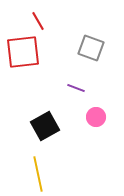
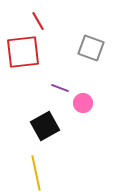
purple line: moved 16 px left
pink circle: moved 13 px left, 14 px up
yellow line: moved 2 px left, 1 px up
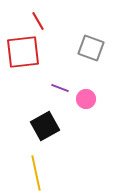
pink circle: moved 3 px right, 4 px up
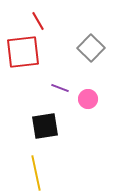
gray square: rotated 24 degrees clockwise
pink circle: moved 2 px right
black square: rotated 20 degrees clockwise
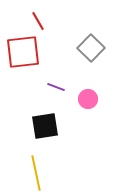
purple line: moved 4 px left, 1 px up
